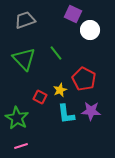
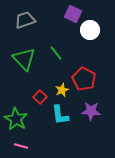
yellow star: moved 2 px right
red square: rotated 16 degrees clockwise
cyan L-shape: moved 6 px left, 1 px down
green star: moved 1 px left, 1 px down
pink line: rotated 32 degrees clockwise
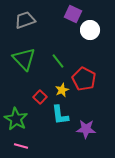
green line: moved 2 px right, 8 px down
purple star: moved 5 px left, 18 px down
